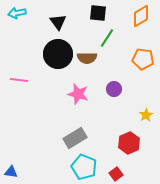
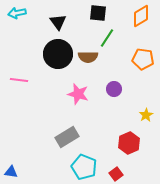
brown semicircle: moved 1 px right, 1 px up
gray rectangle: moved 8 px left, 1 px up
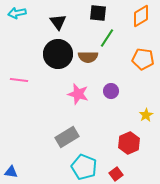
purple circle: moved 3 px left, 2 px down
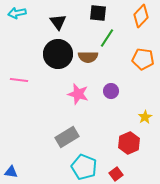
orange diamond: rotated 15 degrees counterclockwise
yellow star: moved 1 px left, 2 px down
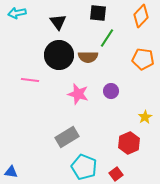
black circle: moved 1 px right, 1 px down
pink line: moved 11 px right
